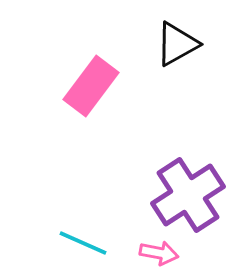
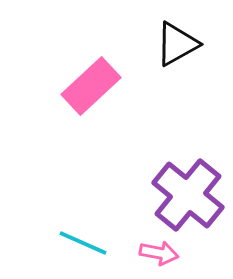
pink rectangle: rotated 10 degrees clockwise
purple cross: rotated 18 degrees counterclockwise
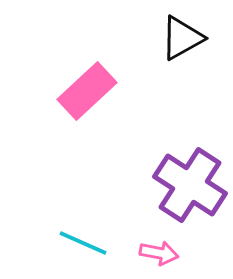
black triangle: moved 5 px right, 6 px up
pink rectangle: moved 4 px left, 5 px down
purple cross: moved 2 px right, 10 px up; rotated 6 degrees counterclockwise
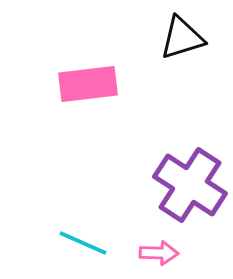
black triangle: rotated 12 degrees clockwise
pink rectangle: moved 1 px right, 7 px up; rotated 36 degrees clockwise
pink arrow: rotated 9 degrees counterclockwise
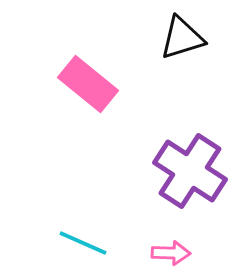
pink rectangle: rotated 46 degrees clockwise
purple cross: moved 14 px up
pink arrow: moved 12 px right
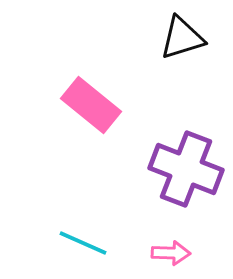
pink rectangle: moved 3 px right, 21 px down
purple cross: moved 4 px left, 2 px up; rotated 12 degrees counterclockwise
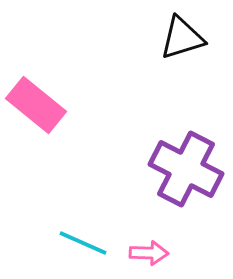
pink rectangle: moved 55 px left
purple cross: rotated 6 degrees clockwise
pink arrow: moved 22 px left
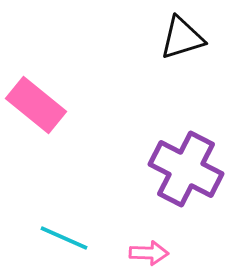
cyan line: moved 19 px left, 5 px up
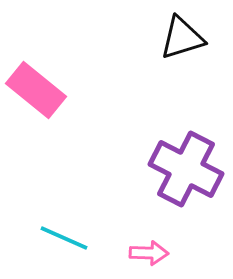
pink rectangle: moved 15 px up
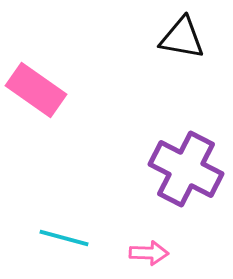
black triangle: rotated 27 degrees clockwise
pink rectangle: rotated 4 degrees counterclockwise
cyan line: rotated 9 degrees counterclockwise
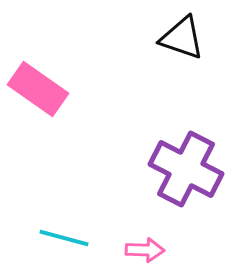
black triangle: rotated 9 degrees clockwise
pink rectangle: moved 2 px right, 1 px up
pink arrow: moved 4 px left, 3 px up
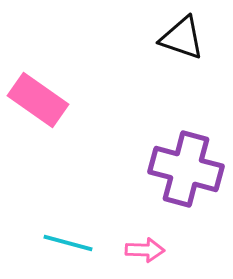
pink rectangle: moved 11 px down
purple cross: rotated 12 degrees counterclockwise
cyan line: moved 4 px right, 5 px down
